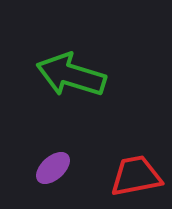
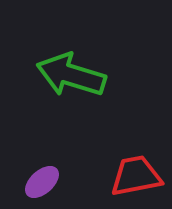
purple ellipse: moved 11 px left, 14 px down
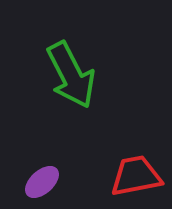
green arrow: rotated 134 degrees counterclockwise
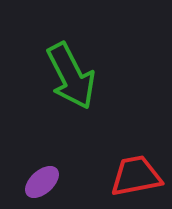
green arrow: moved 1 px down
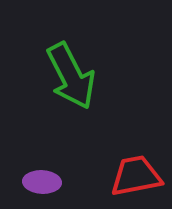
purple ellipse: rotated 45 degrees clockwise
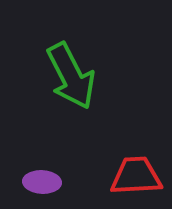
red trapezoid: rotated 8 degrees clockwise
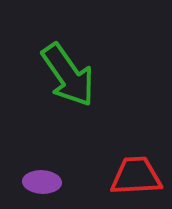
green arrow: moved 3 px left, 1 px up; rotated 8 degrees counterclockwise
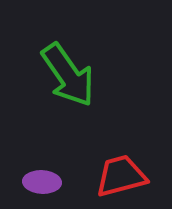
red trapezoid: moved 15 px left; rotated 12 degrees counterclockwise
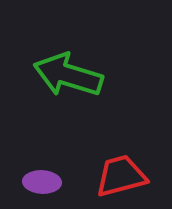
green arrow: rotated 142 degrees clockwise
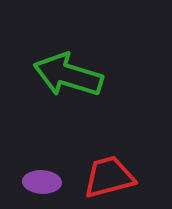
red trapezoid: moved 12 px left, 1 px down
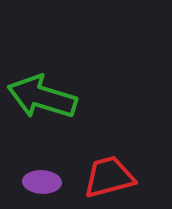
green arrow: moved 26 px left, 22 px down
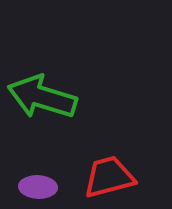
purple ellipse: moved 4 px left, 5 px down
